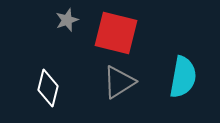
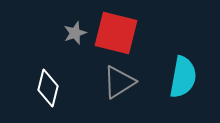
gray star: moved 8 px right, 13 px down
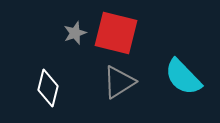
cyan semicircle: rotated 126 degrees clockwise
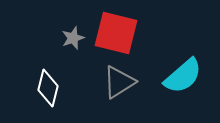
gray star: moved 2 px left, 5 px down
cyan semicircle: moved 1 px up; rotated 87 degrees counterclockwise
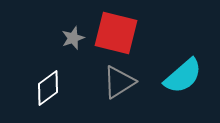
white diamond: rotated 39 degrees clockwise
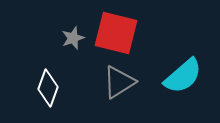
white diamond: rotated 33 degrees counterclockwise
